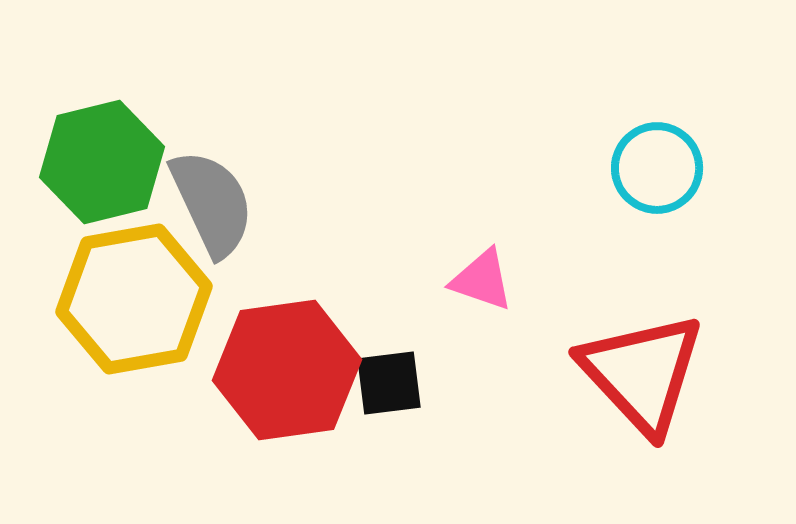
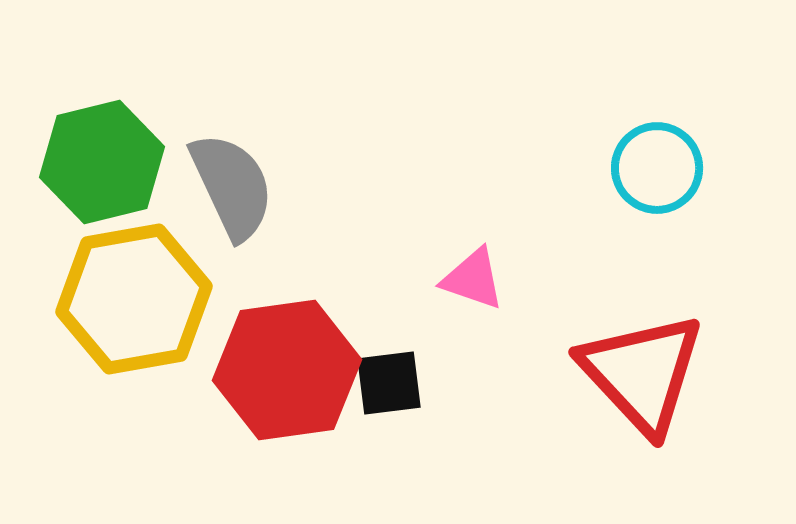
gray semicircle: moved 20 px right, 17 px up
pink triangle: moved 9 px left, 1 px up
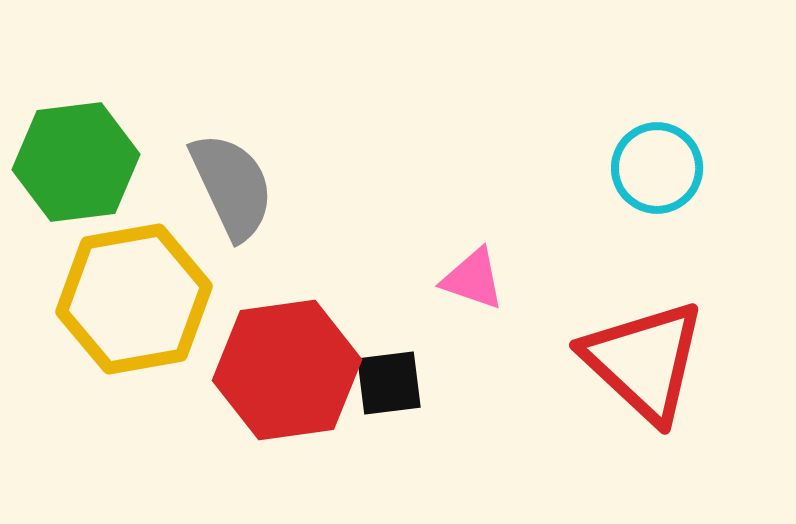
green hexagon: moved 26 px left; rotated 7 degrees clockwise
red triangle: moved 2 px right, 12 px up; rotated 4 degrees counterclockwise
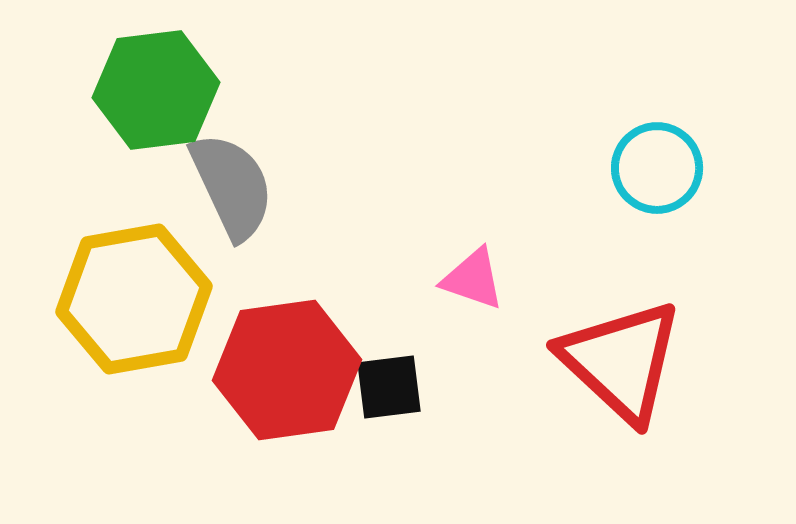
green hexagon: moved 80 px right, 72 px up
red triangle: moved 23 px left
black square: moved 4 px down
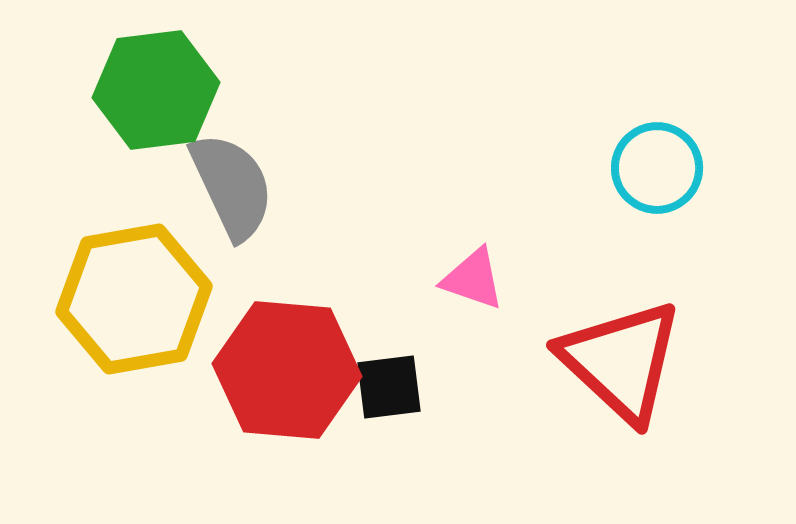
red hexagon: rotated 13 degrees clockwise
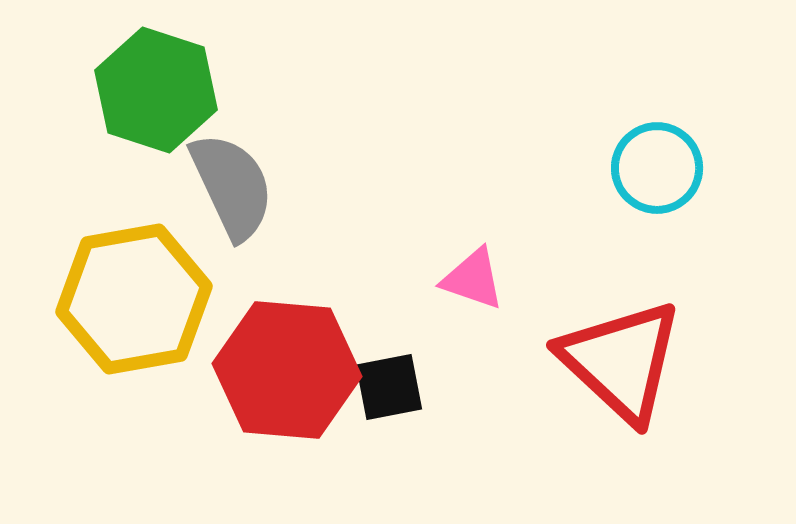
green hexagon: rotated 25 degrees clockwise
black square: rotated 4 degrees counterclockwise
